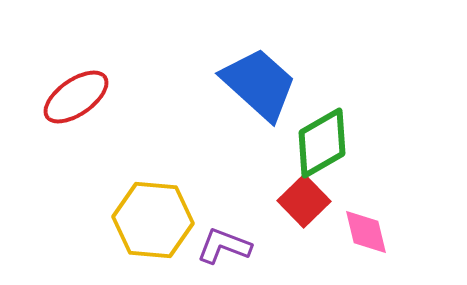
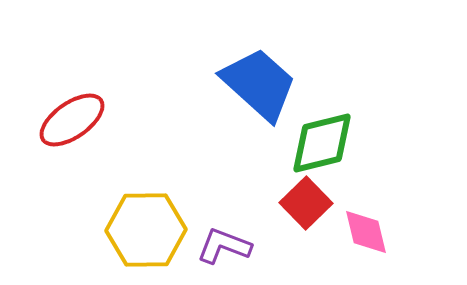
red ellipse: moved 4 px left, 23 px down
green diamond: rotated 16 degrees clockwise
red square: moved 2 px right, 2 px down
yellow hexagon: moved 7 px left, 10 px down; rotated 6 degrees counterclockwise
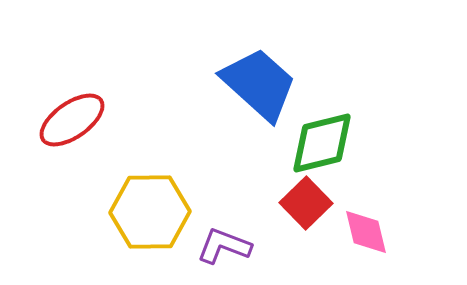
yellow hexagon: moved 4 px right, 18 px up
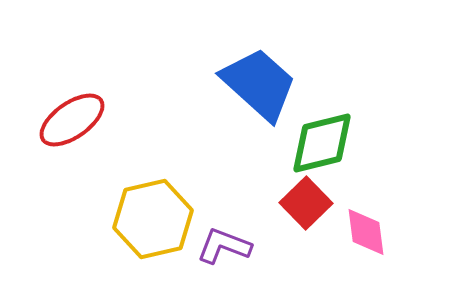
yellow hexagon: moved 3 px right, 7 px down; rotated 12 degrees counterclockwise
pink diamond: rotated 6 degrees clockwise
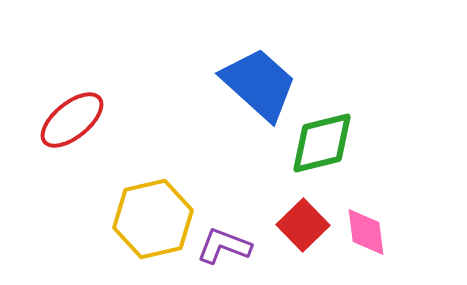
red ellipse: rotated 4 degrees counterclockwise
red square: moved 3 px left, 22 px down
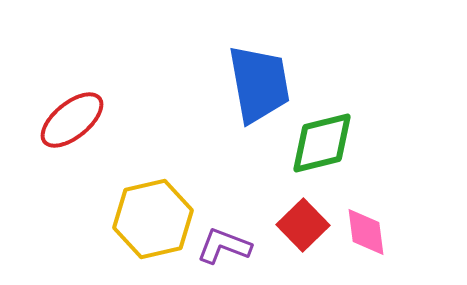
blue trapezoid: rotated 38 degrees clockwise
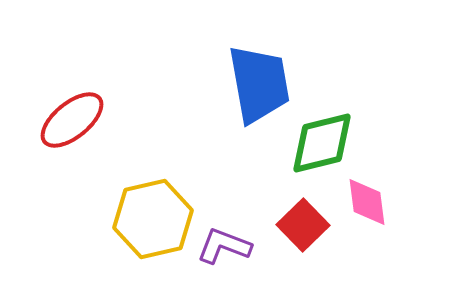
pink diamond: moved 1 px right, 30 px up
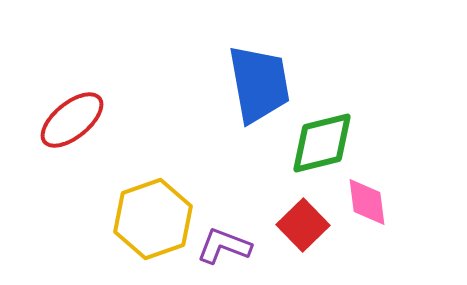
yellow hexagon: rotated 6 degrees counterclockwise
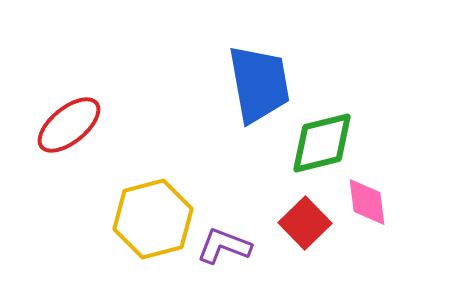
red ellipse: moved 3 px left, 5 px down
yellow hexagon: rotated 4 degrees clockwise
red square: moved 2 px right, 2 px up
